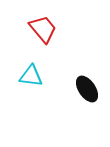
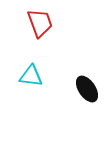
red trapezoid: moved 3 px left, 6 px up; rotated 20 degrees clockwise
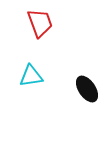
cyan triangle: rotated 15 degrees counterclockwise
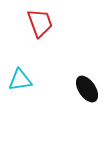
cyan triangle: moved 11 px left, 4 px down
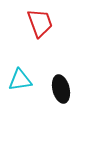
black ellipse: moved 26 px left; rotated 20 degrees clockwise
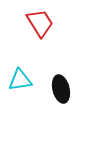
red trapezoid: rotated 12 degrees counterclockwise
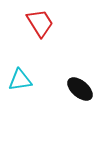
black ellipse: moved 19 px right; rotated 36 degrees counterclockwise
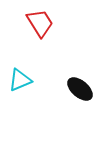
cyan triangle: rotated 15 degrees counterclockwise
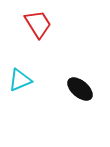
red trapezoid: moved 2 px left, 1 px down
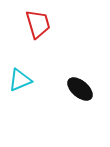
red trapezoid: rotated 16 degrees clockwise
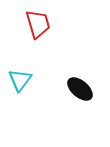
cyan triangle: rotated 30 degrees counterclockwise
